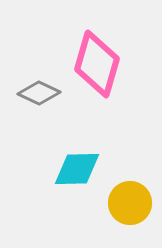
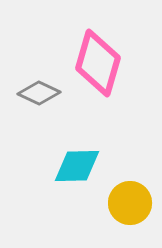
pink diamond: moved 1 px right, 1 px up
cyan diamond: moved 3 px up
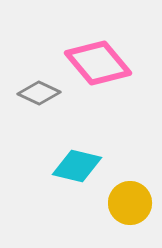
pink diamond: rotated 56 degrees counterclockwise
cyan diamond: rotated 15 degrees clockwise
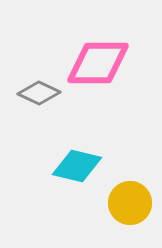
pink diamond: rotated 50 degrees counterclockwise
